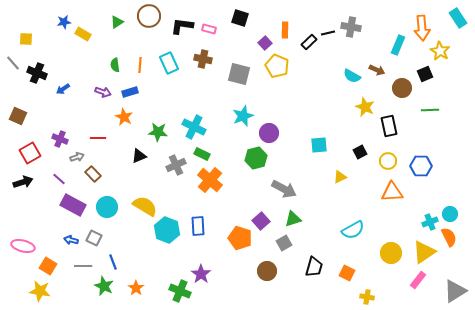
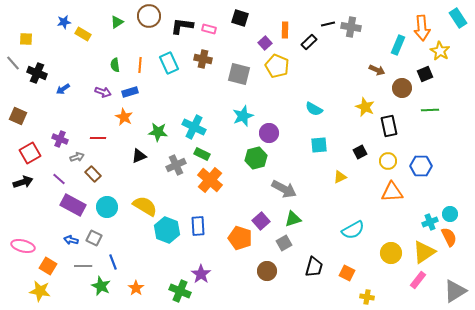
black line at (328, 33): moved 9 px up
cyan semicircle at (352, 76): moved 38 px left, 33 px down
green star at (104, 286): moved 3 px left
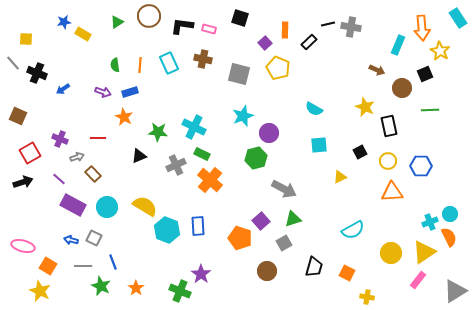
yellow pentagon at (277, 66): moved 1 px right, 2 px down
yellow star at (40, 291): rotated 15 degrees clockwise
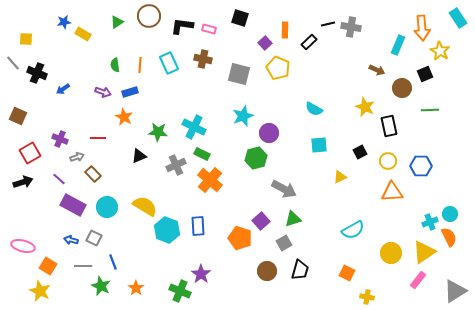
black trapezoid at (314, 267): moved 14 px left, 3 px down
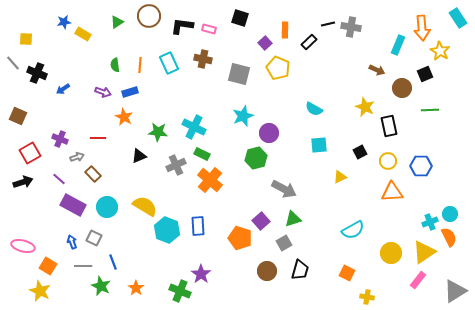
blue arrow at (71, 240): moved 1 px right, 2 px down; rotated 56 degrees clockwise
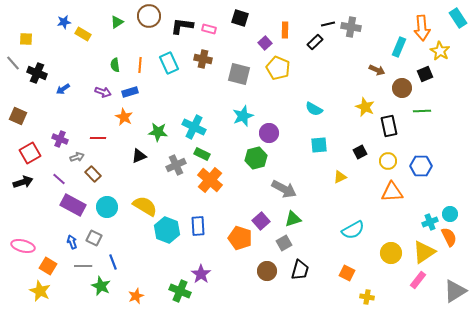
black rectangle at (309, 42): moved 6 px right
cyan rectangle at (398, 45): moved 1 px right, 2 px down
green line at (430, 110): moved 8 px left, 1 px down
orange star at (136, 288): moved 8 px down; rotated 14 degrees clockwise
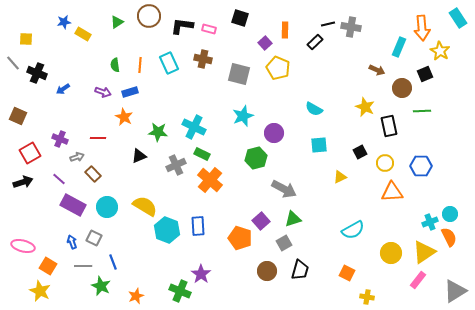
purple circle at (269, 133): moved 5 px right
yellow circle at (388, 161): moved 3 px left, 2 px down
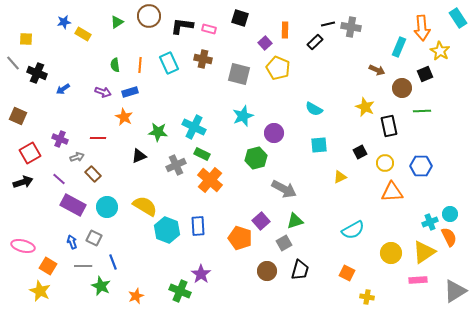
green triangle at (293, 219): moved 2 px right, 2 px down
pink rectangle at (418, 280): rotated 48 degrees clockwise
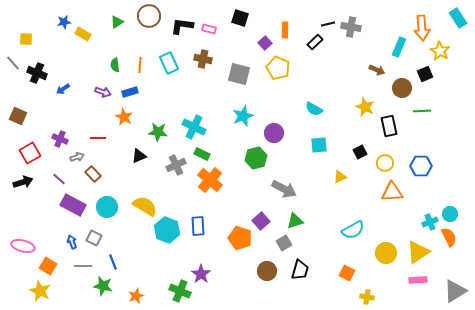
yellow triangle at (424, 252): moved 6 px left
yellow circle at (391, 253): moved 5 px left
green star at (101, 286): moved 2 px right; rotated 12 degrees counterclockwise
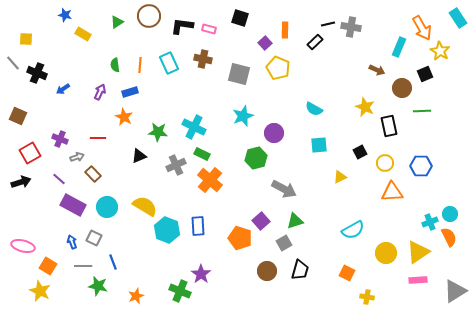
blue star at (64, 22): moved 1 px right, 7 px up; rotated 24 degrees clockwise
orange arrow at (422, 28): rotated 25 degrees counterclockwise
purple arrow at (103, 92): moved 3 px left; rotated 84 degrees counterclockwise
black arrow at (23, 182): moved 2 px left
green star at (103, 286): moved 5 px left
